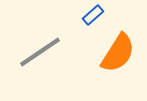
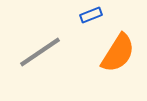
blue rectangle: moved 2 px left; rotated 20 degrees clockwise
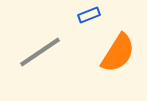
blue rectangle: moved 2 px left
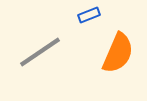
orange semicircle: rotated 9 degrees counterclockwise
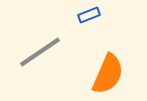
orange semicircle: moved 10 px left, 21 px down
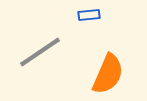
blue rectangle: rotated 15 degrees clockwise
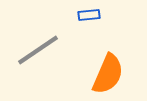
gray line: moved 2 px left, 2 px up
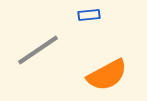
orange semicircle: moved 1 px left, 1 px down; rotated 39 degrees clockwise
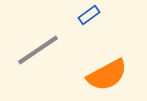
blue rectangle: rotated 30 degrees counterclockwise
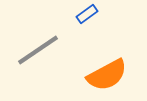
blue rectangle: moved 2 px left, 1 px up
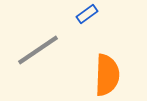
orange semicircle: rotated 60 degrees counterclockwise
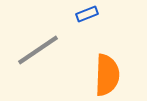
blue rectangle: rotated 15 degrees clockwise
